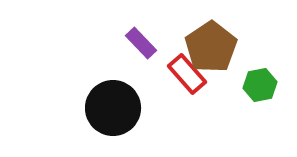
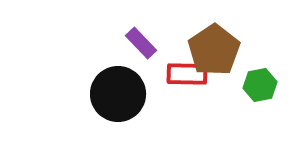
brown pentagon: moved 3 px right, 3 px down
red rectangle: rotated 48 degrees counterclockwise
black circle: moved 5 px right, 14 px up
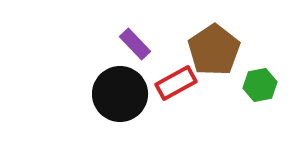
purple rectangle: moved 6 px left, 1 px down
red rectangle: moved 11 px left, 9 px down; rotated 30 degrees counterclockwise
black circle: moved 2 px right
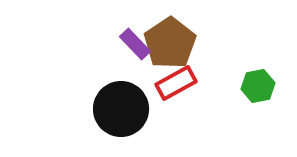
brown pentagon: moved 44 px left, 7 px up
green hexagon: moved 2 px left, 1 px down
black circle: moved 1 px right, 15 px down
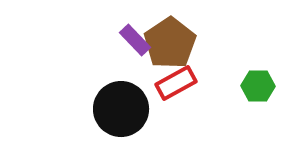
purple rectangle: moved 4 px up
green hexagon: rotated 12 degrees clockwise
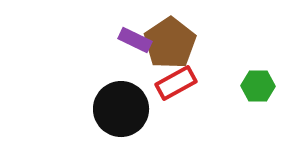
purple rectangle: rotated 20 degrees counterclockwise
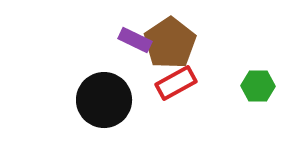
black circle: moved 17 px left, 9 px up
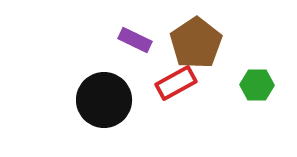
brown pentagon: moved 26 px right
green hexagon: moved 1 px left, 1 px up
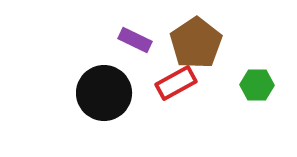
black circle: moved 7 px up
